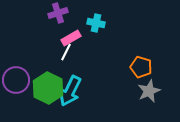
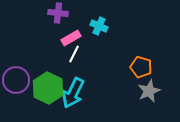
purple cross: rotated 24 degrees clockwise
cyan cross: moved 3 px right, 3 px down; rotated 12 degrees clockwise
white line: moved 8 px right, 2 px down
cyan arrow: moved 3 px right, 2 px down
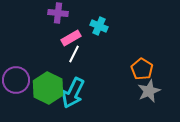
orange pentagon: moved 1 px right, 2 px down; rotated 15 degrees clockwise
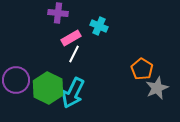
gray star: moved 8 px right, 3 px up
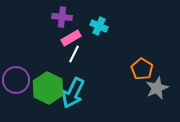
purple cross: moved 4 px right, 4 px down
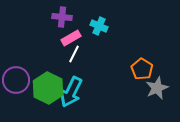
cyan arrow: moved 2 px left, 1 px up
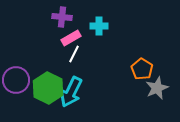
cyan cross: rotated 24 degrees counterclockwise
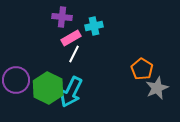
cyan cross: moved 5 px left; rotated 12 degrees counterclockwise
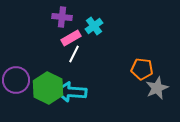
cyan cross: rotated 24 degrees counterclockwise
orange pentagon: rotated 25 degrees counterclockwise
cyan arrow: rotated 68 degrees clockwise
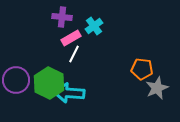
green hexagon: moved 1 px right, 5 px up
cyan arrow: moved 2 px left, 1 px down
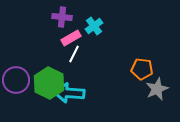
gray star: moved 1 px down
